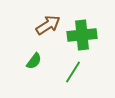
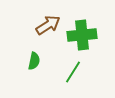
green semicircle: rotated 24 degrees counterclockwise
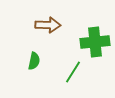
brown arrow: rotated 35 degrees clockwise
green cross: moved 13 px right, 7 px down
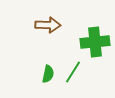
green semicircle: moved 14 px right, 13 px down
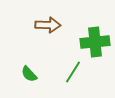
green semicircle: moved 19 px left; rotated 126 degrees clockwise
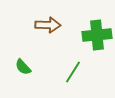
green cross: moved 2 px right, 7 px up
green semicircle: moved 6 px left, 7 px up
